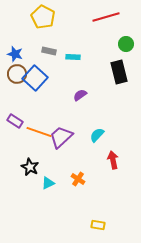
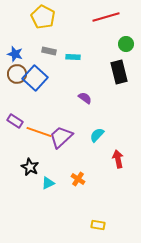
purple semicircle: moved 5 px right, 3 px down; rotated 72 degrees clockwise
red arrow: moved 5 px right, 1 px up
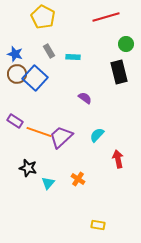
gray rectangle: rotated 48 degrees clockwise
black star: moved 2 px left, 1 px down; rotated 12 degrees counterclockwise
cyan triangle: rotated 24 degrees counterclockwise
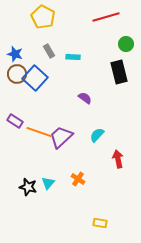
black star: moved 19 px down
yellow rectangle: moved 2 px right, 2 px up
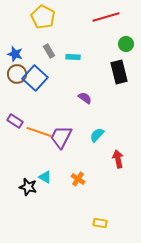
purple trapezoid: rotated 20 degrees counterclockwise
cyan triangle: moved 3 px left, 6 px up; rotated 40 degrees counterclockwise
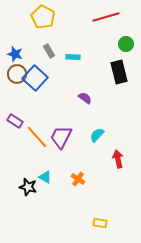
orange line: moved 2 px left, 5 px down; rotated 30 degrees clockwise
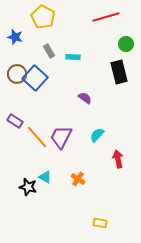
blue star: moved 17 px up
